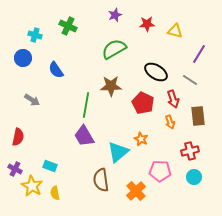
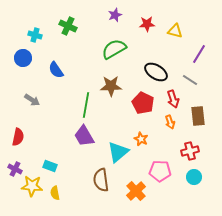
yellow star: rotated 25 degrees counterclockwise
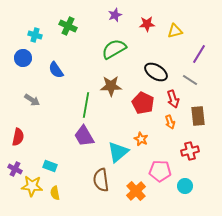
yellow triangle: rotated 28 degrees counterclockwise
cyan circle: moved 9 px left, 9 px down
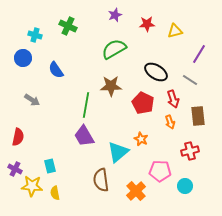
cyan rectangle: rotated 56 degrees clockwise
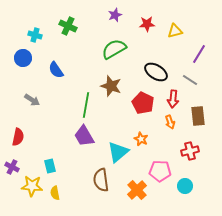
brown star: rotated 20 degrees clockwise
red arrow: rotated 24 degrees clockwise
purple cross: moved 3 px left, 2 px up
orange cross: moved 1 px right, 1 px up
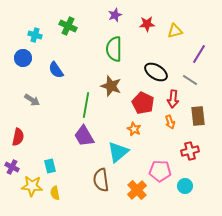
green semicircle: rotated 60 degrees counterclockwise
orange star: moved 7 px left, 10 px up
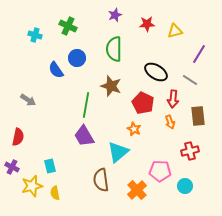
blue circle: moved 54 px right
gray arrow: moved 4 px left
yellow star: rotated 20 degrees counterclockwise
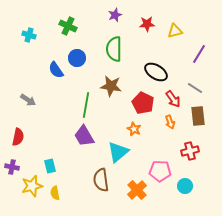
cyan cross: moved 6 px left
gray line: moved 5 px right, 8 px down
brown star: rotated 10 degrees counterclockwise
red arrow: rotated 42 degrees counterclockwise
purple cross: rotated 16 degrees counterclockwise
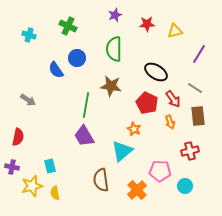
red pentagon: moved 4 px right
cyan triangle: moved 4 px right, 1 px up
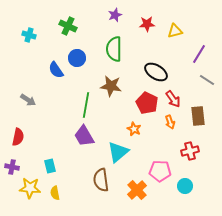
gray line: moved 12 px right, 8 px up
cyan triangle: moved 4 px left, 1 px down
yellow star: moved 2 px left, 2 px down; rotated 20 degrees clockwise
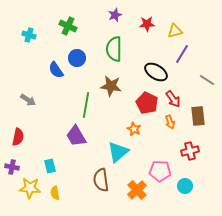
purple line: moved 17 px left
purple trapezoid: moved 8 px left
